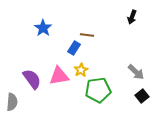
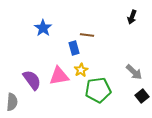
blue rectangle: rotated 48 degrees counterclockwise
gray arrow: moved 2 px left
purple semicircle: moved 1 px down
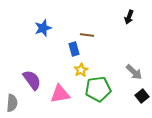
black arrow: moved 3 px left
blue star: rotated 18 degrees clockwise
blue rectangle: moved 1 px down
pink triangle: moved 1 px right, 18 px down
green pentagon: moved 1 px up
gray semicircle: moved 1 px down
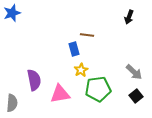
blue star: moved 31 px left, 15 px up
purple semicircle: moved 2 px right; rotated 25 degrees clockwise
black square: moved 6 px left
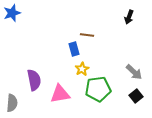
yellow star: moved 1 px right, 1 px up
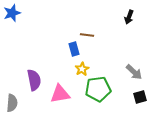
black square: moved 4 px right, 1 px down; rotated 24 degrees clockwise
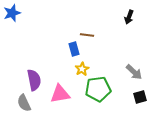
gray semicircle: moved 12 px right; rotated 150 degrees clockwise
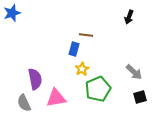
brown line: moved 1 px left
blue rectangle: rotated 32 degrees clockwise
purple semicircle: moved 1 px right, 1 px up
green pentagon: rotated 15 degrees counterclockwise
pink triangle: moved 4 px left, 4 px down
